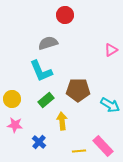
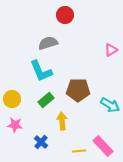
blue cross: moved 2 px right
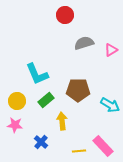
gray semicircle: moved 36 px right
cyan L-shape: moved 4 px left, 3 px down
yellow circle: moved 5 px right, 2 px down
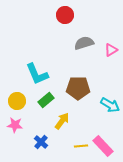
brown pentagon: moved 2 px up
yellow arrow: rotated 42 degrees clockwise
yellow line: moved 2 px right, 5 px up
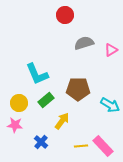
brown pentagon: moved 1 px down
yellow circle: moved 2 px right, 2 px down
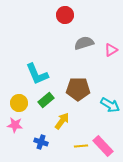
blue cross: rotated 24 degrees counterclockwise
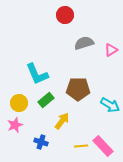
pink star: rotated 28 degrees counterclockwise
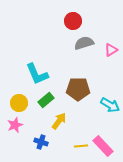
red circle: moved 8 px right, 6 px down
yellow arrow: moved 3 px left
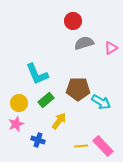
pink triangle: moved 2 px up
cyan arrow: moved 9 px left, 3 px up
pink star: moved 1 px right, 1 px up
blue cross: moved 3 px left, 2 px up
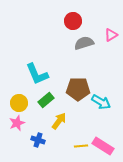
pink triangle: moved 13 px up
pink star: moved 1 px right, 1 px up
pink rectangle: rotated 15 degrees counterclockwise
